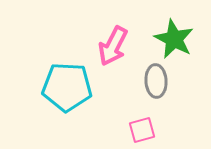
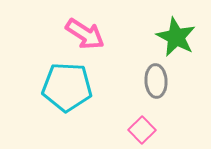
green star: moved 2 px right, 2 px up
pink arrow: moved 28 px left, 12 px up; rotated 84 degrees counterclockwise
pink square: rotated 28 degrees counterclockwise
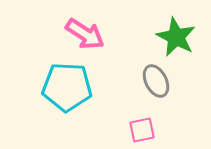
gray ellipse: rotated 24 degrees counterclockwise
pink square: rotated 32 degrees clockwise
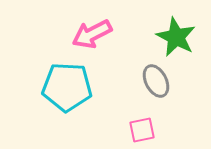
pink arrow: moved 7 px right; rotated 120 degrees clockwise
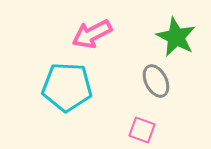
pink square: rotated 32 degrees clockwise
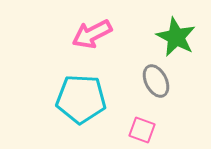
cyan pentagon: moved 14 px right, 12 px down
